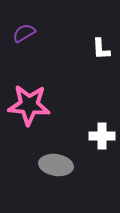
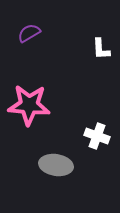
purple semicircle: moved 5 px right
white cross: moved 5 px left; rotated 20 degrees clockwise
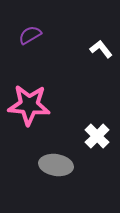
purple semicircle: moved 1 px right, 2 px down
white L-shape: rotated 145 degrees clockwise
white cross: rotated 25 degrees clockwise
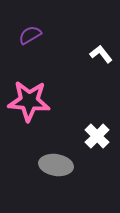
white L-shape: moved 5 px down
pink star: moved 4 px up
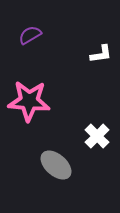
white L-shape: rotated 120 degrees clockwise
gray ellipse: rotated 32 degrees clockwise
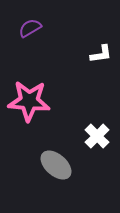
purple semicircle: moved 7 px up
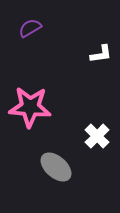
pink star: moved 1 px right, 6 px down
gray ellipse: moved 2 px down
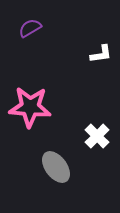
gray ellipse: rotated 12 degrees clockwise
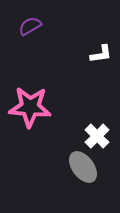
purple semicircle: moved 2 px up
gray ellipse: moved 27 px right
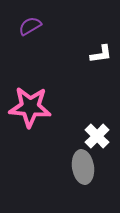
gray ellipse: rotated 28 degrees clockwise
